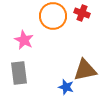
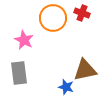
orange circle: moved 2 px down
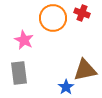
blue star: rotated 21 degrees clockwise
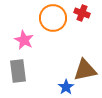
gray rectangle: moved 1 px left, 2 px up
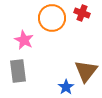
orange circle: moved 1 px left
brown triangle: moved 1 px right, 1 px down; rotated 40 degrees counterclockwise
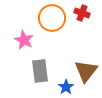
gray rectangle: moved 22 px right
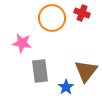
pink star: moved 2 px left, 3 px down; rotated 18 degrees counterclockwise
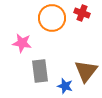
blue star: moved 1 px left, 1 px up; rotated 21 degrees counterclockwise
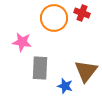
orange circle: moved 2 px right
pink star: moved 1 px up
gray rectangle: moved 3 px up; rotated 10 degrees clockwise
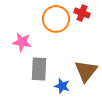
orange circle: moved 2 px right, 1 px down
gray rectangle: moved 1 px left, 1 px down
blue star: moved 3 px left
